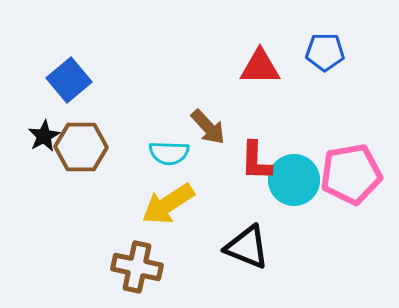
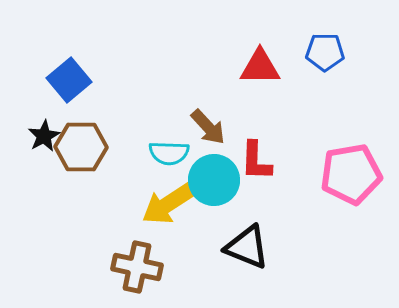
cyan circle: moved 80 px left
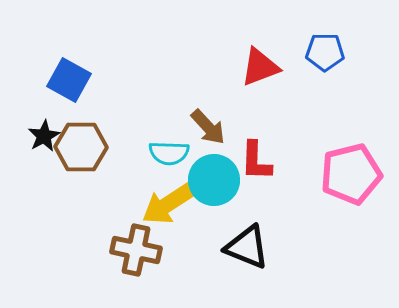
red triangle: rotated 21 degrees counterclockwise
blue square: rotated 21 degrees counterclockwise
pink pentagon: rotated 4 degrees counterclockwise
brown cross: moved 1 px left, 17 px up
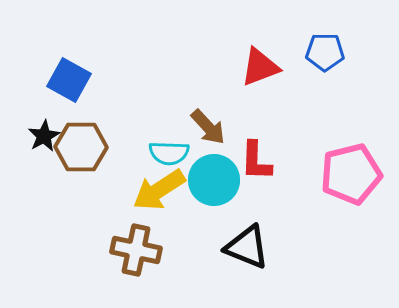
yellow arrow: moved 9 px left, 14 px up
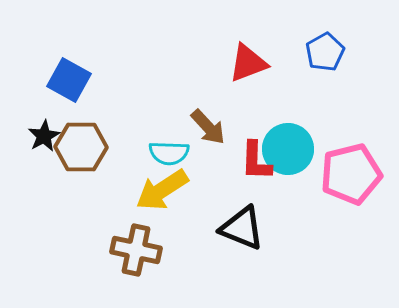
blue pentagon: rotated 30 degrees counterclockwise
red triangle: moved 12 px left, 4 px up
cyan circle: moved 74 px right, 31 px up
yellow arrow: moved 3 px right
black triangle: moved 5 px left, 19 px up
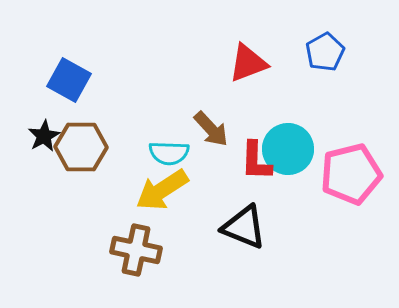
brown arrow: moved 3 px right, 2 px down
black triangle: moved 2 px right, 1 px up
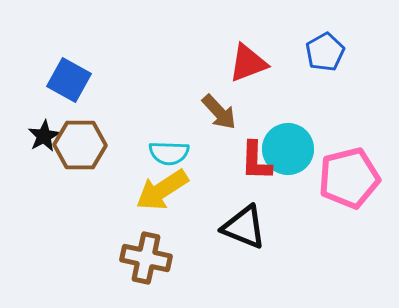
brown arrow: moved 8 px right, 17 px up
brown hexagon: moved 1 px left, 2 px up
pink pentagon: moved 2 px left, 4 px down
brown cross: moved 10 px right, 8 px down
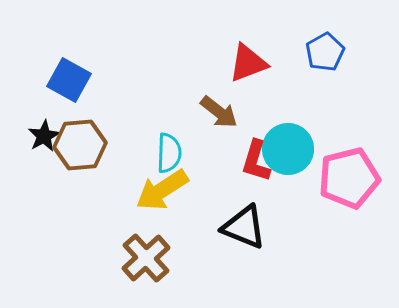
brown arrow: rotated 9 degrees counterclockwise
brown hexagon: rotated 6 degrees counterclockwise
cyan semicircle: rotated 90 degrees counterclockwise
red L-shape: rotated 15 degrees clockwise
brown cross: rotated 36 degrees clockwise
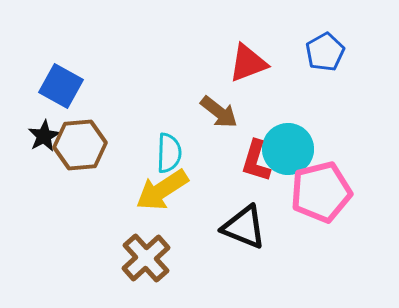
blue square: moved 8 px left, 6 px down
pink pentagon: moved 28 px left, 14 px down
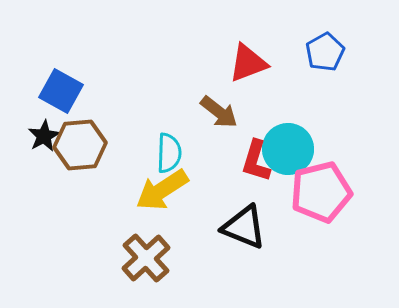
blue square: moved 5 px down
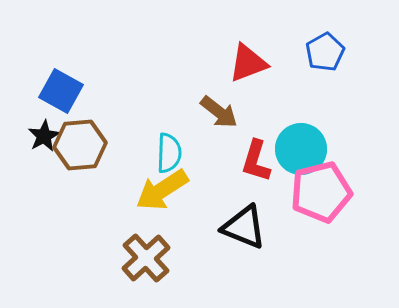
cyan circle: moved 13 px right
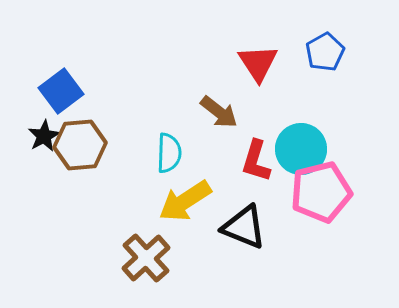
red triangle: moved 10 px right; rotated 42 degrees counterclockwise
blue square: rotated 24 degrees clockwise
yellow arrow: moved 23 px right, 11 px down
